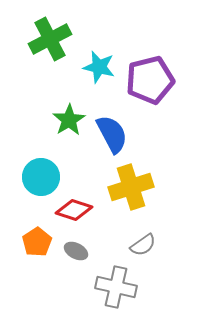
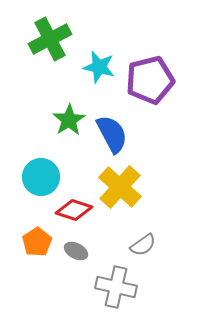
yellow cross: moved 11 px left; rotated 30 degrees counterclockwise
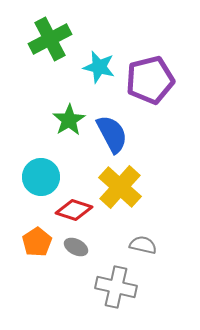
gray semicircle: rotated 132 degrees counterclockwise
gray ellipse: moved 4 px up
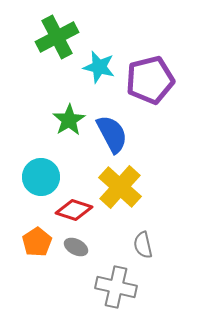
green cross: moved 7 px right, 2 px up
gray semicircle: rotated 116 degrees counterclockwise
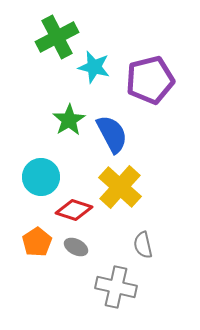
cyan star: moved 5 px left
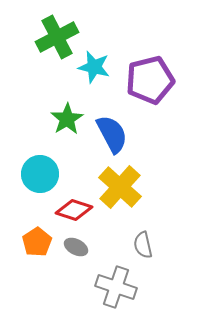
green star: moved 2 px left, 1 px up
cyan circle: moved 1 px left, 3 px up
gray cross: rotated 6 degrees clockwise
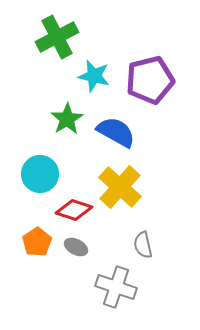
cyan star: moved 9 px down
blue semicircle: moved 4 px right, 2 px up; rotated 33 degrees counterclockwise
